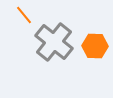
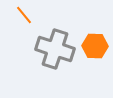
gray cross: moved 1 px right, 7 px down; rotated 21 degrees counterclockwise
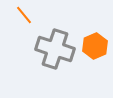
orange hexagon: rotated 25 degrees counterclockwise
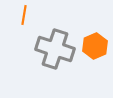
orange line: rotated 48 degrees clockwise
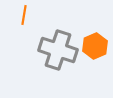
gray cross: moved 3 px right, 1 px down
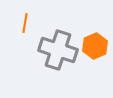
orange line: moved 1 px right, 8 px down
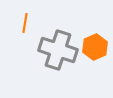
orange hexagon: moved 1 px down
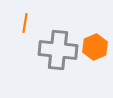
gray cross: rotated 12 degrees counterclockwise
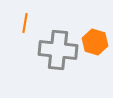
orange hexagon: moved 5 px up; rotated 20 degrees counterclockwise
